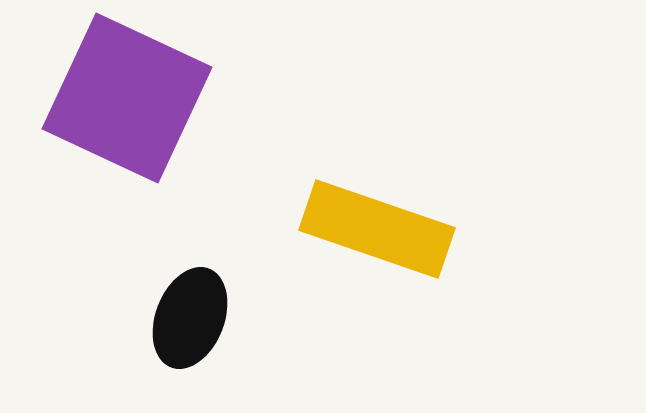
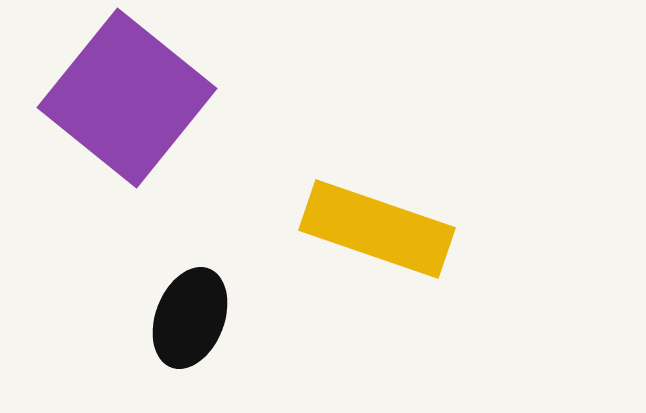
purple square: rotated 14 degrees clockwise
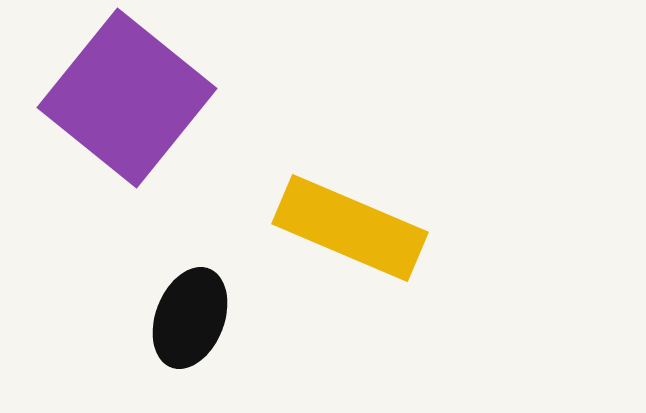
yellow rectangle: moved 27 px left, 1 px up; rotated 4 degrees clockwise
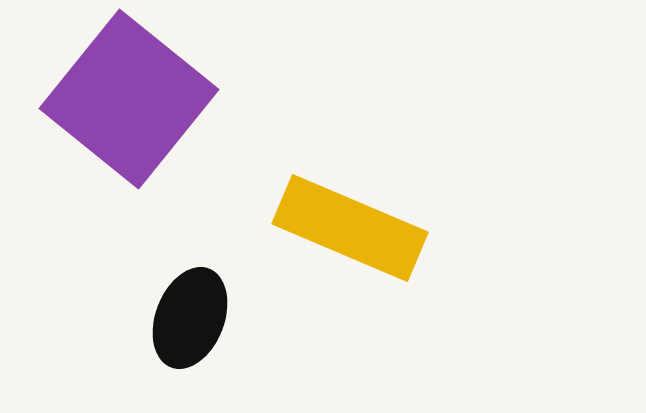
purple square: moved 2 px right, 1 px down
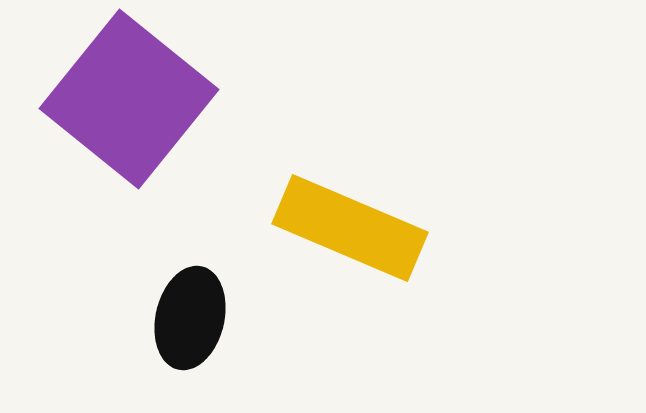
black ellipse: rotated 8 degrees counterclockwise
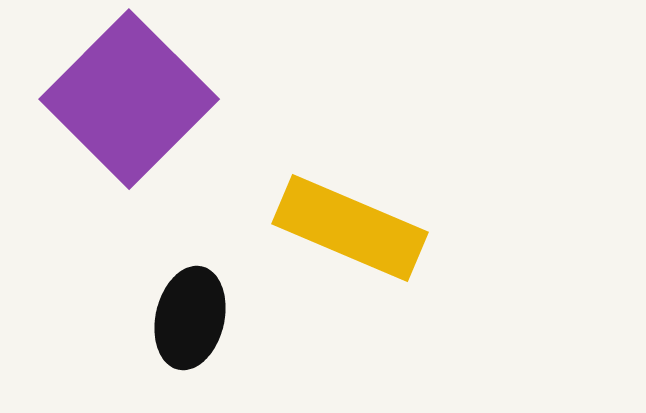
purple square: rotated 6 degrees clockwise
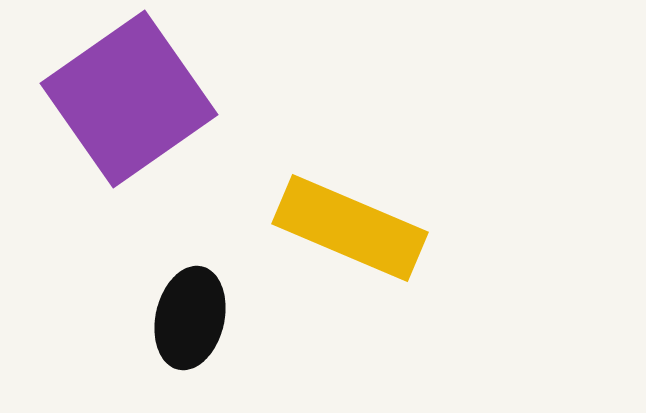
purple square: rotated 10 degrees clockwise
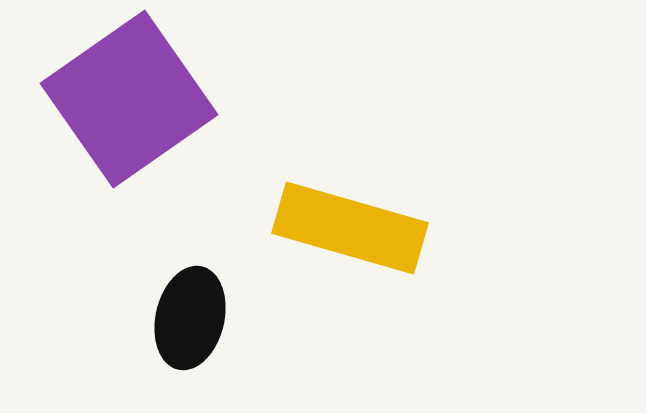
yellow rectangle: rotated 7 degrees counterclockwise
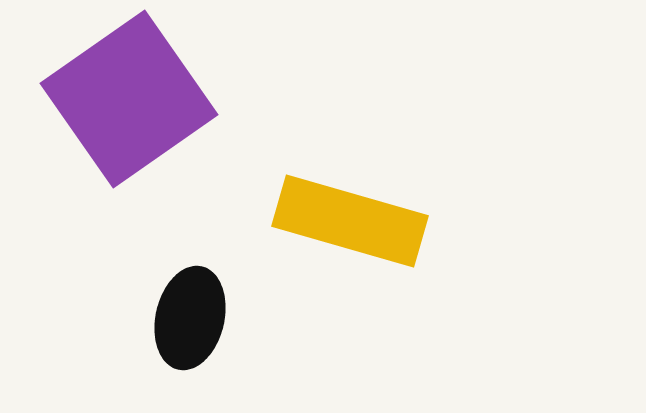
yellow rectangle: moved 7 px up
